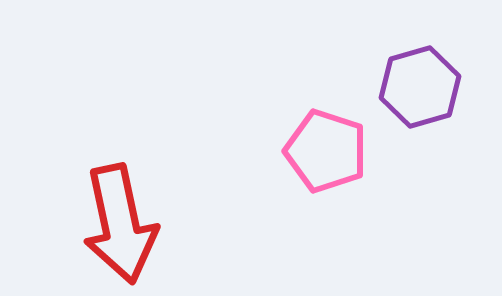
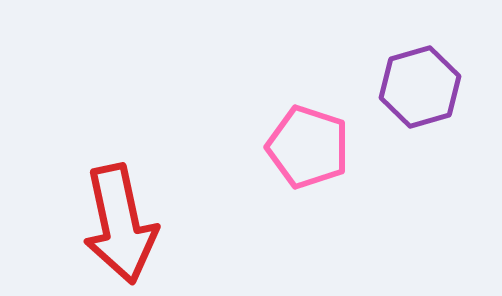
pink pentagon: moved 18 px left, 4 px up
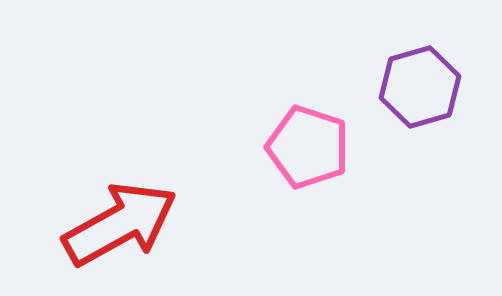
red arrow: rotated 107 degrees counterclockwise
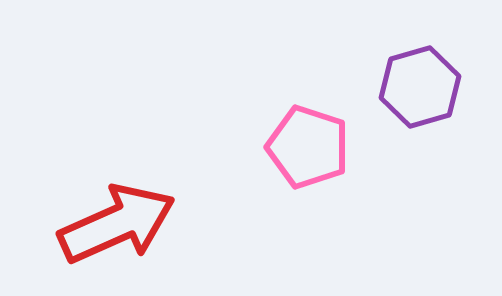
red arrow: moved 3 px left; rotated 5 degrees clockwise
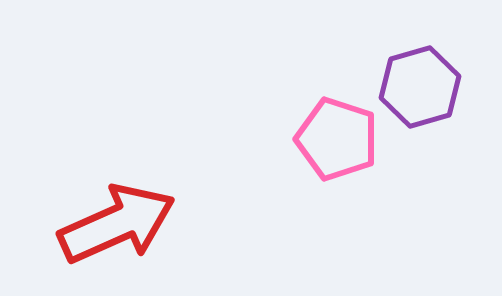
pink pentagon: moved 29 px right, 8 px up
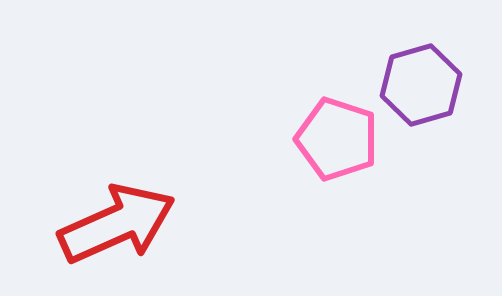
purple hexagon: moved 1 px right, 2 px up
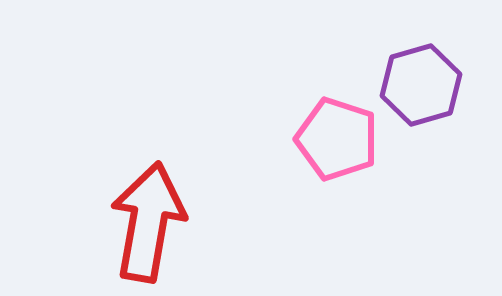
red arrow: moved 31 px right, 2 px up; rotated 56 degrees counterclockwise
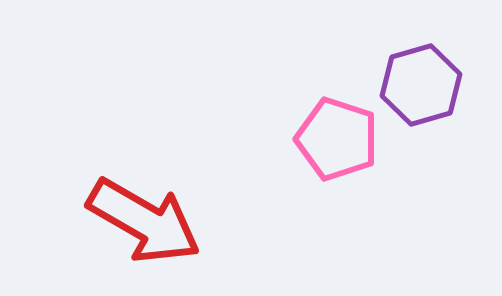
red arrow: moved 4 px left, 1 px up; rotated 110 degrees clockwise
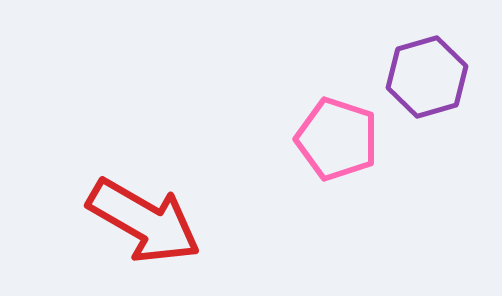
purple hexagon: moved 6 px right, 8 px up
